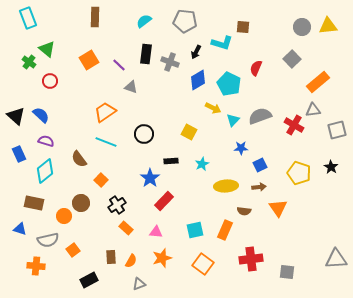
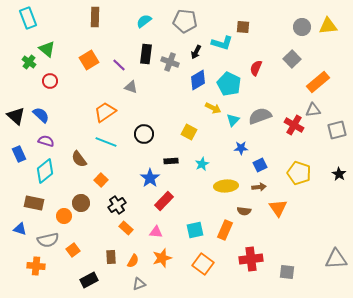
black star at (331, 167): moved 8 px right, 7 px down
orange semicircle at (131, 261): moved 2 px right
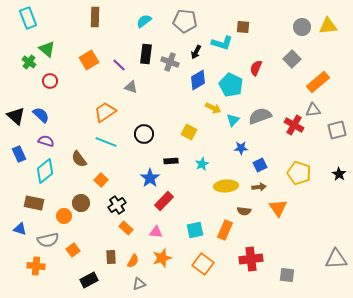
cyan pentagon at (229, 84): moved 2 px right, 1 px down
gray square at (287, 272): moved 3 px down
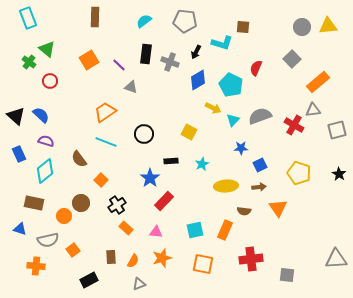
orange square at (203, 264): rotated 25 degrees counterclockwise
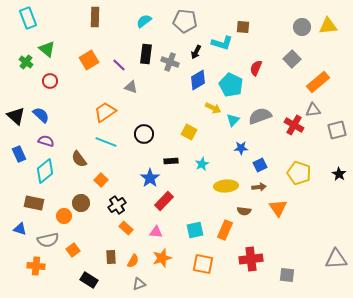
green cross at (29, 62): moved 3 px left
black rectangle at (89, 280): rotated 60 degrees clockwise
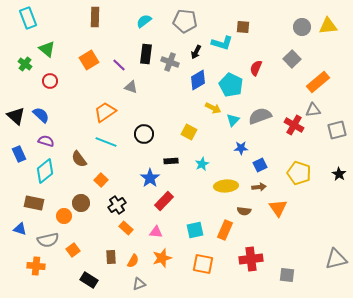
green cross at (26, 62): moved 1 px left, 2 px down
gray triangle at (336, 259): rotated 10 degrees counterclockwise
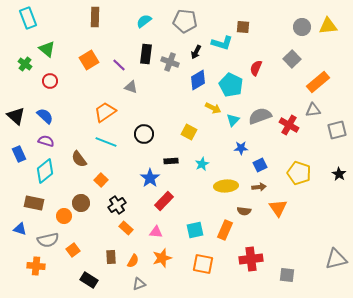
blue semicircle at (41, 115): moved 4 px right, 1 px down
red cross at (294, 125): moved 5 px left
